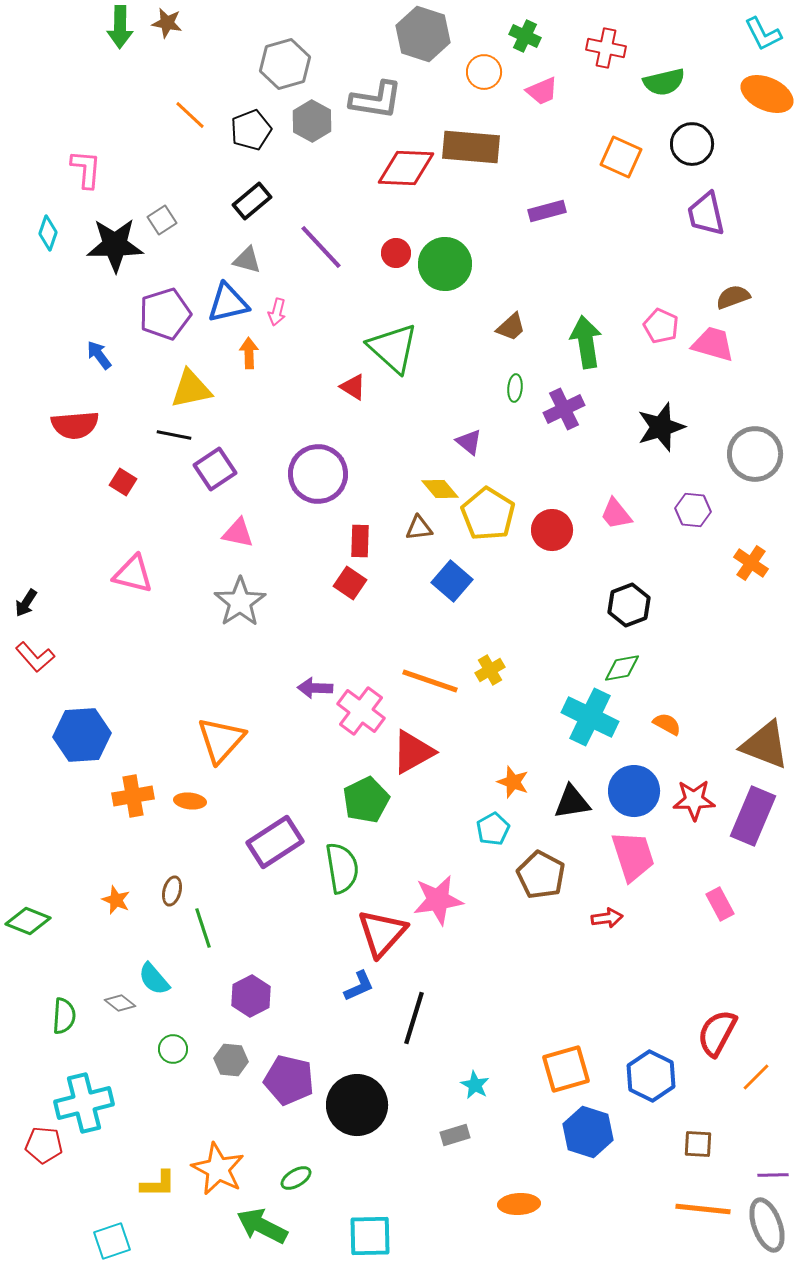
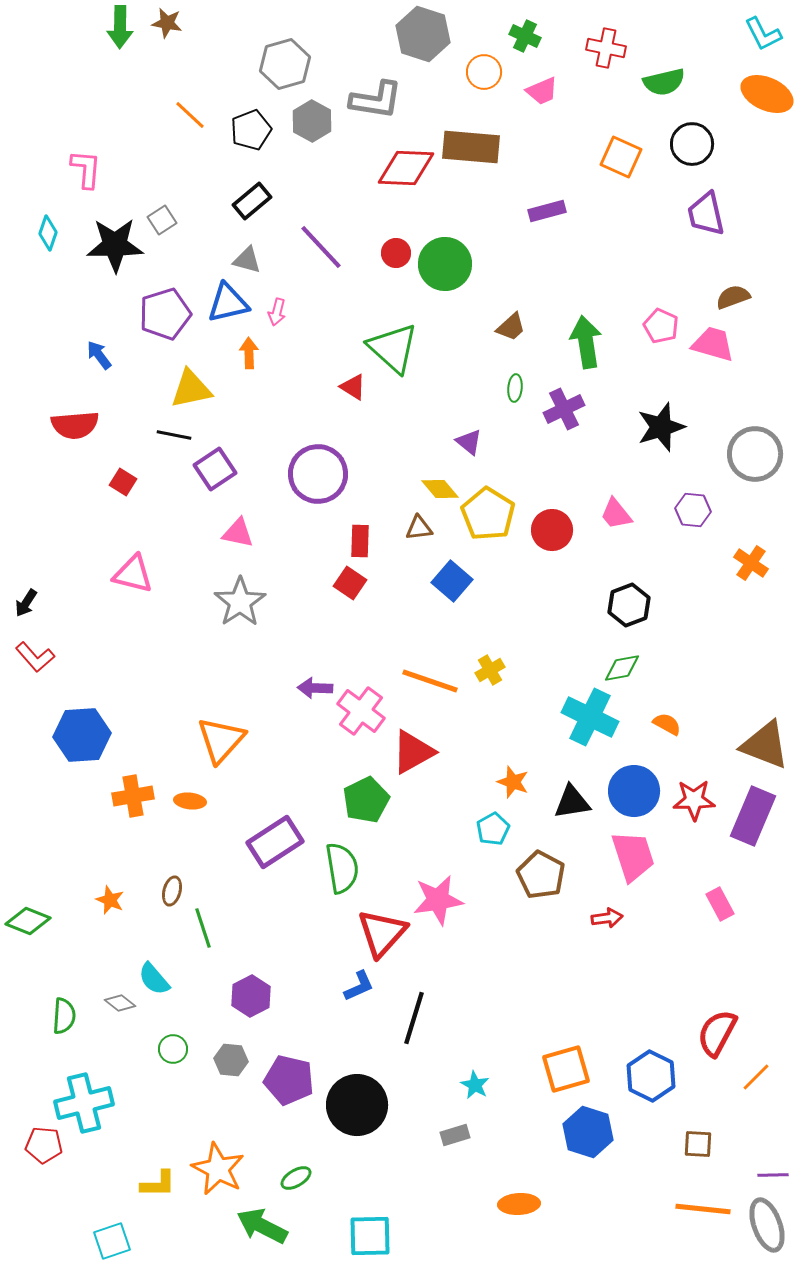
orange star at (116, 900): moved 6 px left
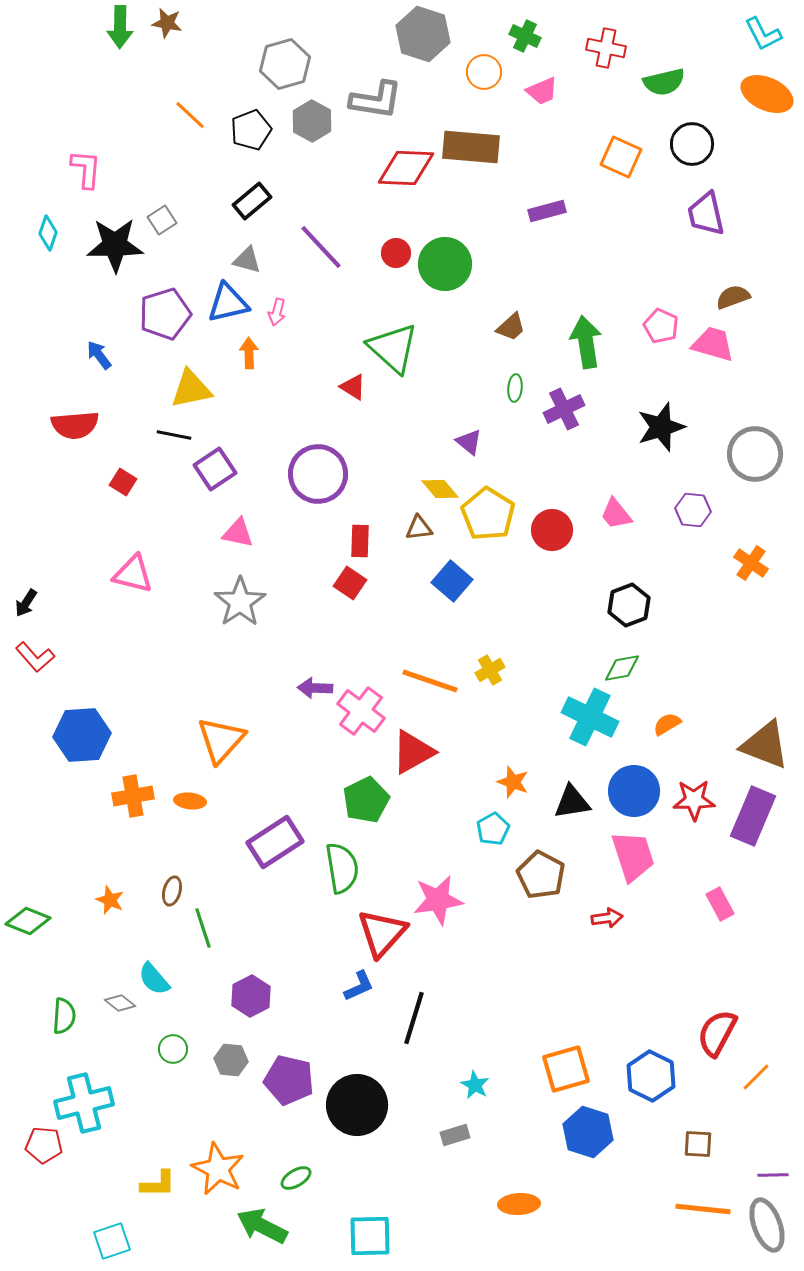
orange semicircle at (667, 724): rotated 60 degrees counterclockwise
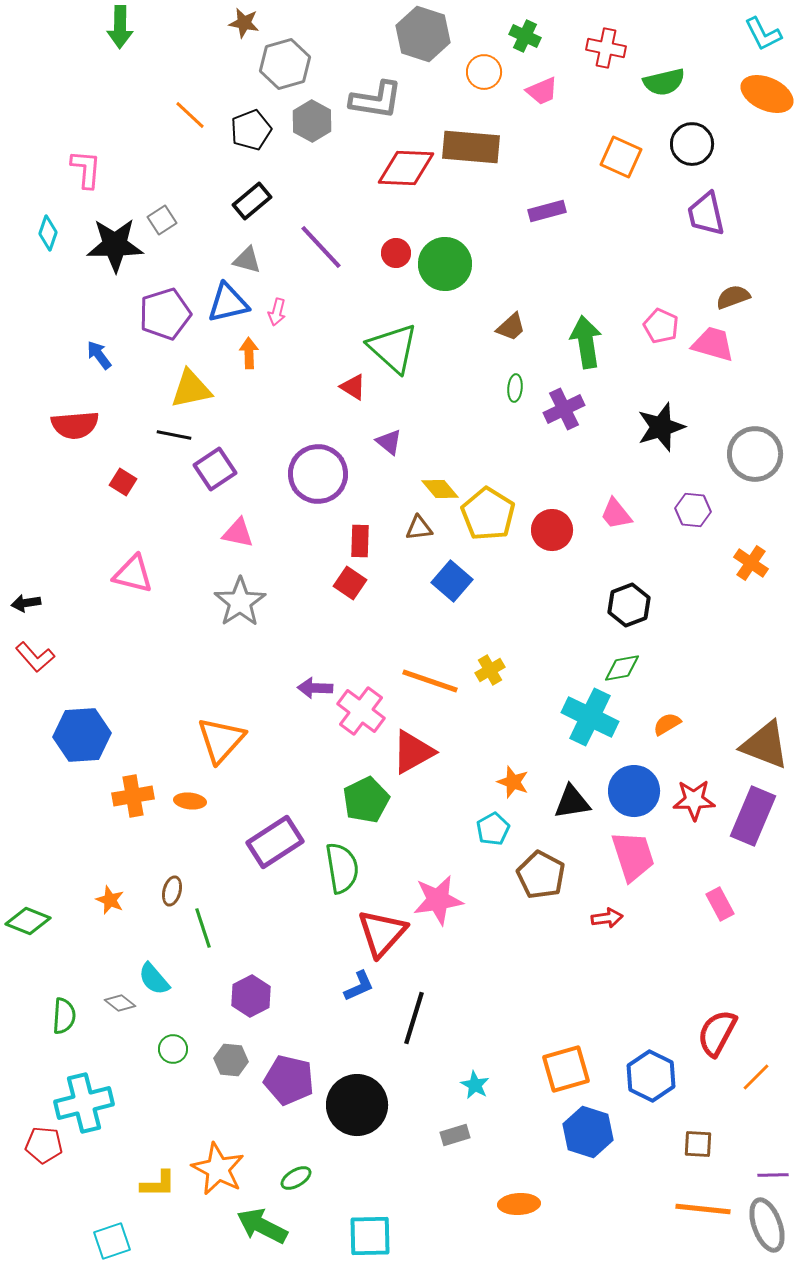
brown star at (167, 23): moved 77 px right
purple triangle at (469, 442): moved 80 px left
black arrow at (26, 603): rotated 48 degrees clockwise
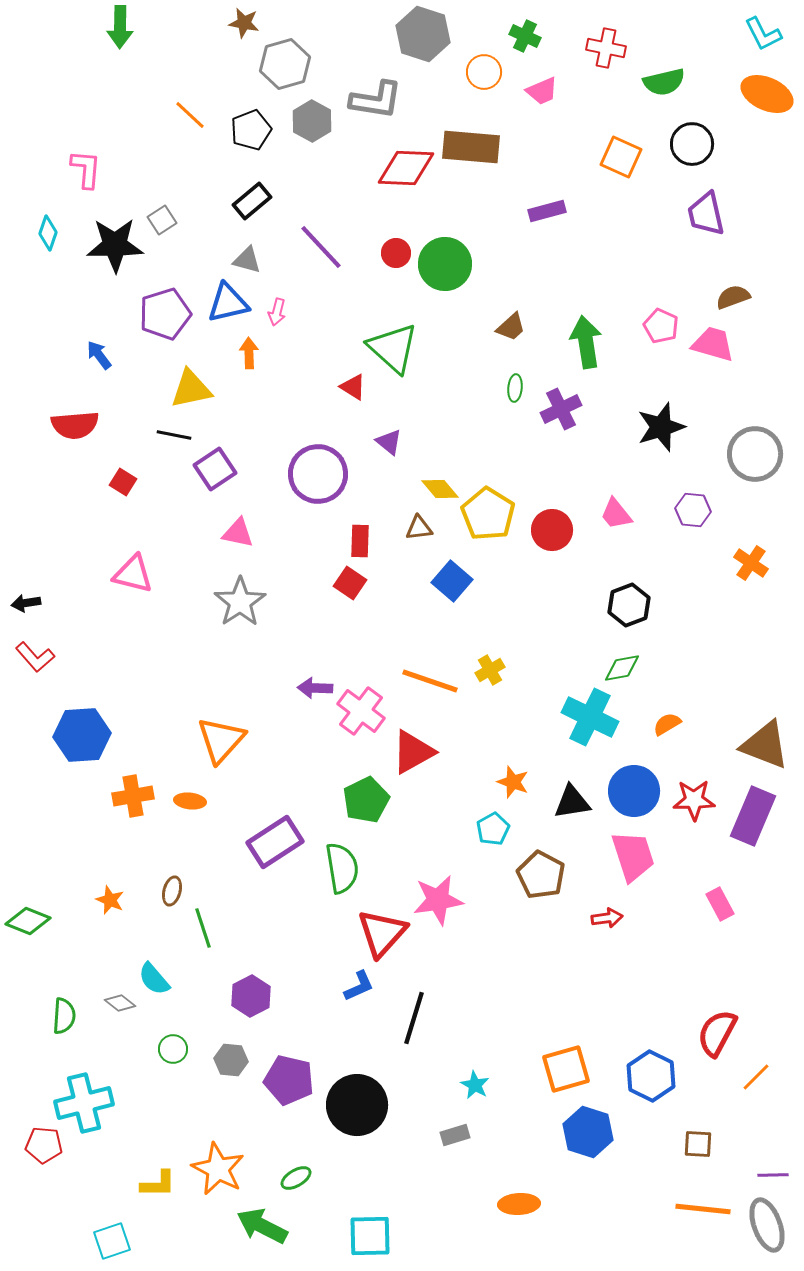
purple cross at (564, 409): moved 3 px left
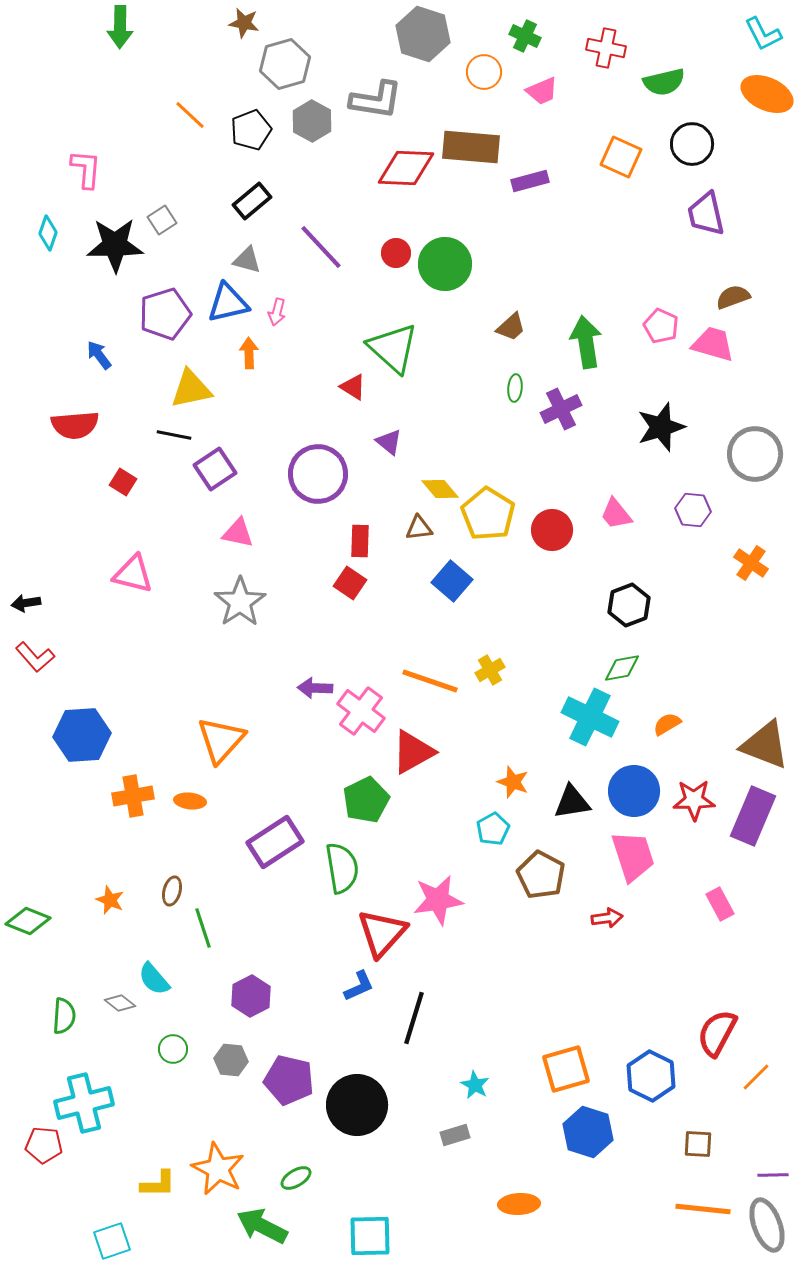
purple rectangle at (547, 211): moved 17 px left, 30 px up
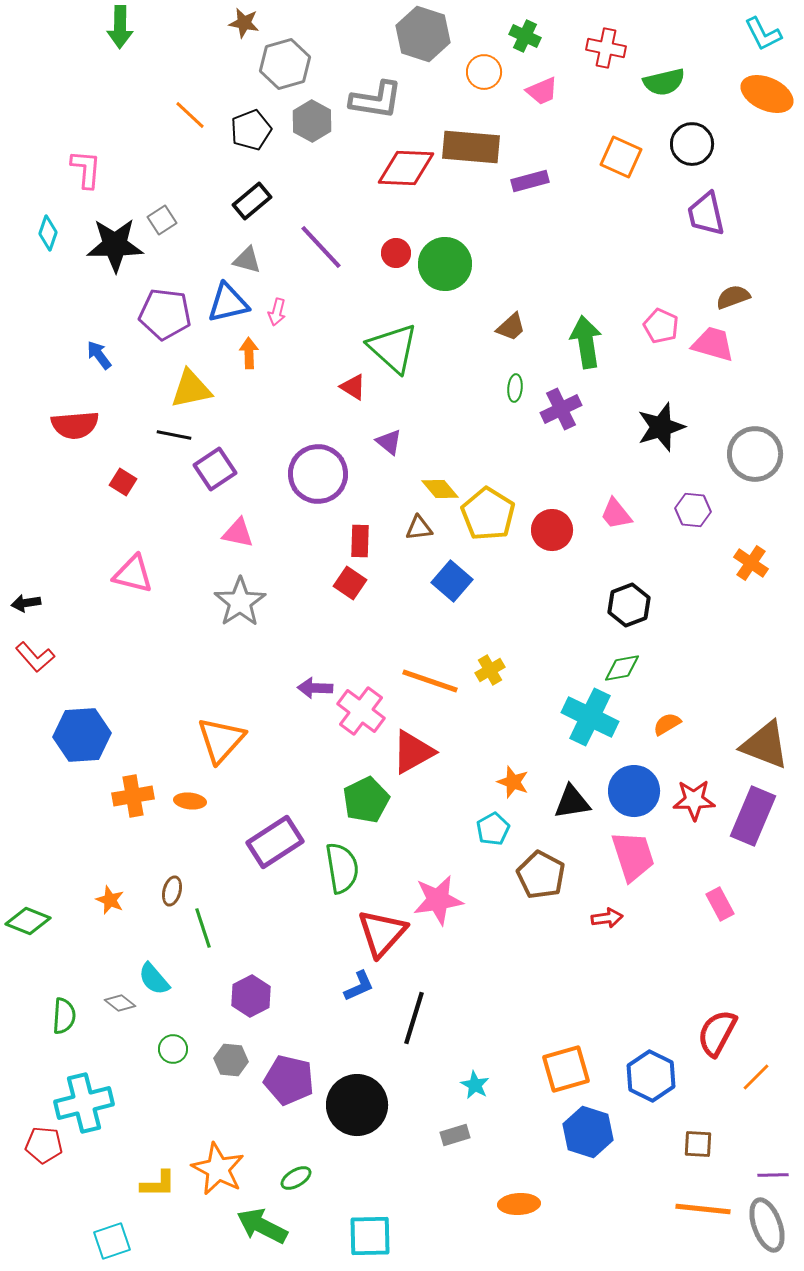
purple pentagon at (165, 314): rotated 24 degrees clockwise
